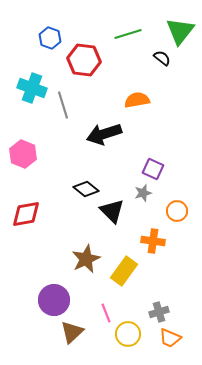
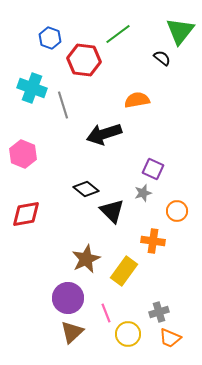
green line: moved 10 px left; rotated 20 degrees counterclockwise
purple circle: moved 14 px right, 2 px up
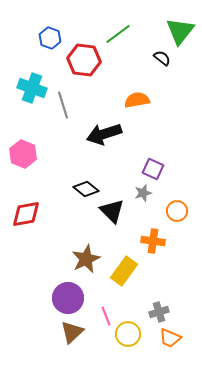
pink line: moved 3 px down
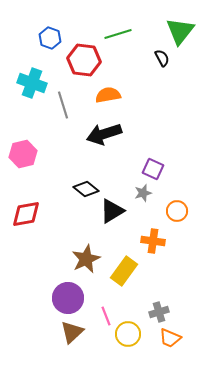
green line: rotated 20 degrees clockwise
black semicircle: rotated 24 degrees clockwise
cyan cross: moved 5 px up
orange semicircle: moved 29 px left, 5 px up
pink hexagon: rotated 24 degrees clockwise
black triangle: rotated 44 degrees clockwise
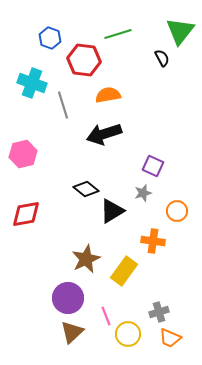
purple square: moved 3 px up
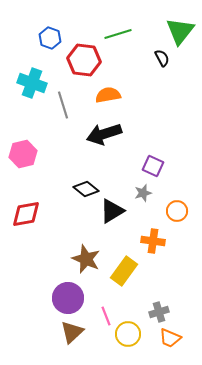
brown star: rotated 24 degrees counterclockwise
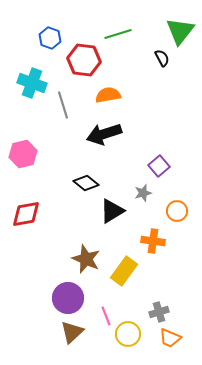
purple square: moved 6 px right; rotated 25 degrees clockwise
black diamond: moved 6 px up
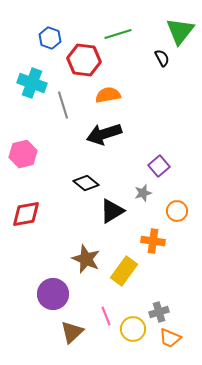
purple circle: moved 15 px left, 4 px up
yellow circle: moved 5 px right, 5 px up
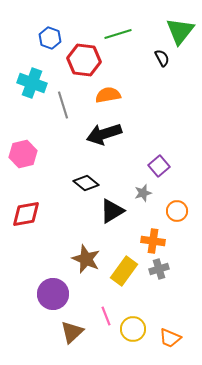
gray cross: moved 43 px up
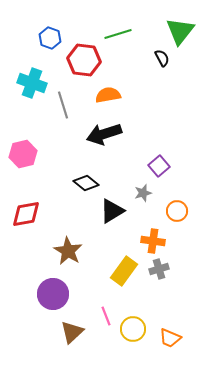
brown star: moved 18 px left, 8 px up; rotated 8 degrees clockwise
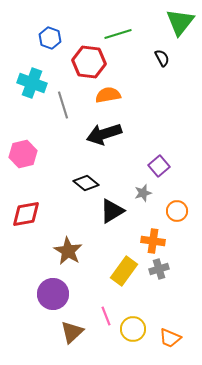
green triangle: moved 9 px up
red hexagon: moved 5 px right, 2 px down
